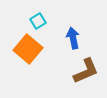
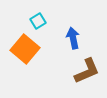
orange square: moved 3 px left
brown L-shape: moved 1 px right
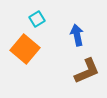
cyan square: moved 1 px left, 2 px up
blue arrow: moved 4 px right, 3 px up
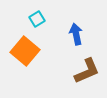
blue arrow: moved 1 px left, 1 px up
orange square: moved 2 px down
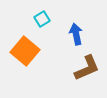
cyan square: moved 5 px right
brown L-shape: moved 3 px up
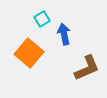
blue arrow: moved 12 px left
orange square: moved 4 px right, 2 px down
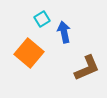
blue arrow: moved 2 px up
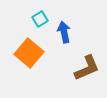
cyan square: moved 2 px left
